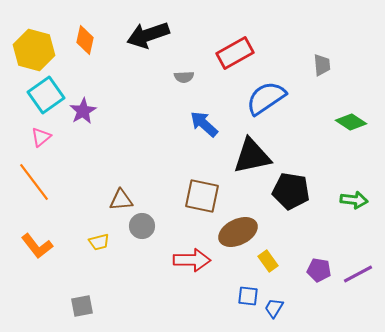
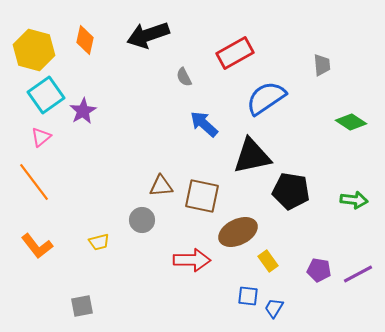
gray semicircle: rotated 66 degrees clockwise
brown triangle: moved 40 px right, 14 px up
gray circle: moved 6 px up
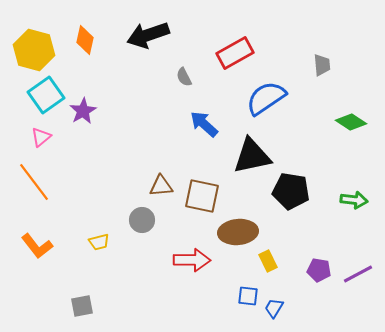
brown ellipse: rotated 21 degrees clockwise
yellow rectangle: rotated 10 degrees clockwise
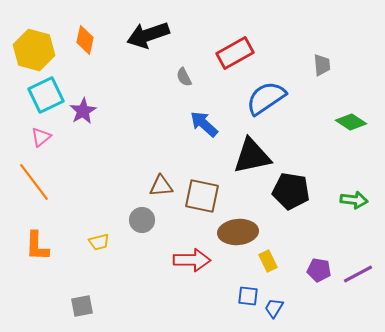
cyan square: rotated 9 degrees clockwise
orange L-shape: rotated 40 degrees clockwise
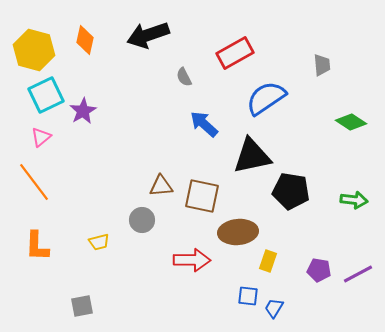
yellow rectangle: rotated 45 degrees clockwise
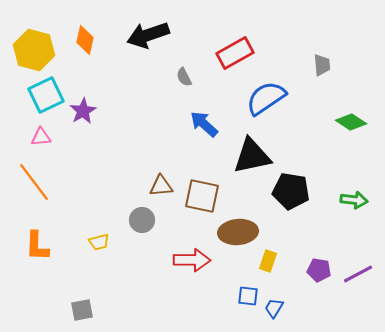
pink triangle: rotated 35 degrees clockwise
gray square: moved 4 px down
